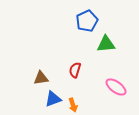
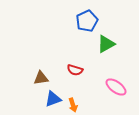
green triangle: rotated 24 degrees counterclockwise
red semicircle: rotated 91 degrees counterclockwise
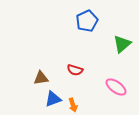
green triangle: moved 16 px right; rotated 12 degrees counterclockwise
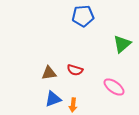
blue pentagon: moved 4 px left, 5 px up; rotated 20 degrees clockwise
brown triangle: moved 8 px right, 5 px up
pink ellipse: moved 2 px left
orange arrow: rotated 24 degrees clockwise
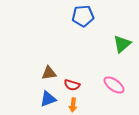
red semicircle: moved 3 px left, 15 px down
pink ellipse: moved 2 px up
blue triangle: moved 5 px left
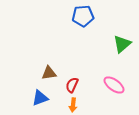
red semicircle: rotated 98 degrees clockwise
blue triangle: moved 8 px left, 1 px up
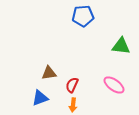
green triangle: moved 1 px left, 2 px down; rotated 48 degrees clockwise
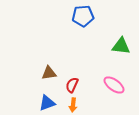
blue triangle: moved 7 px right, 5 px down
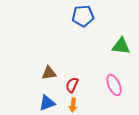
pink ellipse: rotated 30 degrees clockwise
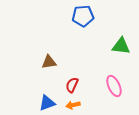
brown triangle: moved 11 px up
pink ellipse: moved 1 px down
orange arrow: rotated 72 degrees clockwise
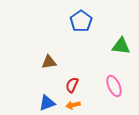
blue pentagon: moved 2 px left, 5 px down; rotated 30 degrees counterclockwise
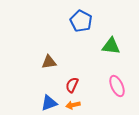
blue pentagon: rotated 10 degrees counterclockwise
green triangle: moved 10 px left
pink ellipse: moved 3 px right
blue triangle: moved 2 px right
